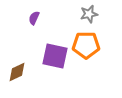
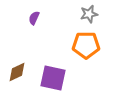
purple square: moved 2 px left, 22 px down
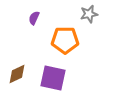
orange pentagon: moved 21 px left, 5 px up
brown diamond: moved 2 px down
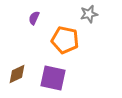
orange pentagon: rotated 12 degrees clockwise
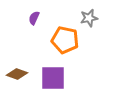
gray star: moved 4 px down
brown diamond: rotated 45 degrees clockwise
purple square: rotated 12 degrees counterclockwise
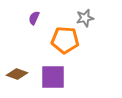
gray star: moved 4 px left
orange pentagon: rotated 8 degrees counterclockwise
purple square: moved 1 px up
